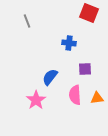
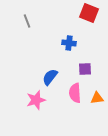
pink semicircle: moved 2 px up
pink star: rotated 18 degrees clockwise
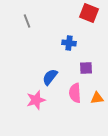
purple square: moved 1 px right, 1 px up
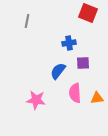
red square: moved 1 px left
gray line: rotated 32 degrees clockwise
blue cross: rotated 16 degrees counterclockwise
purple square: moved 3 px left, 5 px up
blue semicircle: moved 8 px right, 6 px up
pink star: rotated 24 degrees clockwise
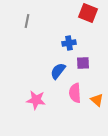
orange triangle: moved 2 px down; rotated 48 degrees clockwise
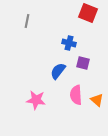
blue cross: rotated 24 degrees clockwise
purple square: rotated 16 degrees clockwise
pink semicircle: moved 1 px right, 2 px down
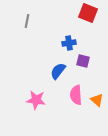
blue cross: rotated 24 degrees counterclockwise
purple square: moved 2 px up
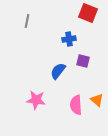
blue cross: moved 4 px up
pink semicircle: moved 10 px down
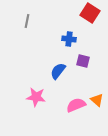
red square: moved 2 px right; rotated 12 degrees clockwise
blue cross: rotated 16 degrees clockwise
pink star: moved 3 px up
pink semicircle: rotated 72 degrees clockwise
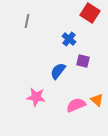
blue cross: rotated 32 degrees clockwise
